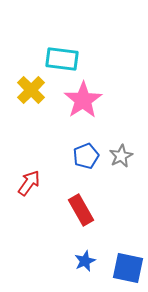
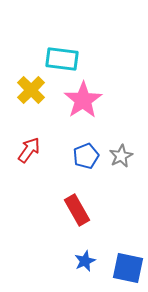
red arrow: moved 33 px up
red rectangle: moved 4 px left
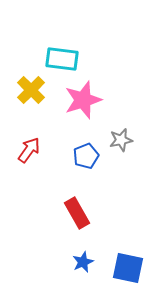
pink star: rotated 15 degrees clockwise
gray star: moved 16 px up; rotated 15 degrees clockwise
red rectangle: moved 3 px down
blue star: moved 2 px left, 1 px down
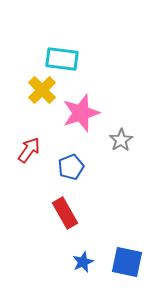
yellow cross: moved 11 px right
pink star: moved 2 px left, 13 px down
gray star: rotated 20 degrees counterclockwise
blue pentagon: moved 15 px left, 11 px down
red rectangle: moved 12 px left
blue square: moved 1 px left, 6 px up
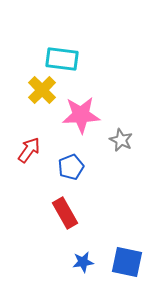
pink star: moved 2 px down; rotated 15 degrees clockwise
gray star: rotated 15 degrees counterclockwise
blue star: rotated 15 degrees clockwise
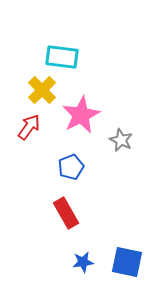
cyan rectangle: moved 2 px up
pink star: rotated 24 degrees counterclockwise
red arrow: moved 23 px up
red rectangle: moved 1 px right
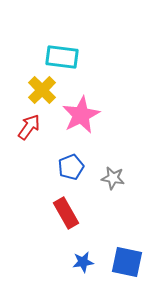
gray star: moved 8 px left, 38 px down; rotated 15 degrees counterclockwise
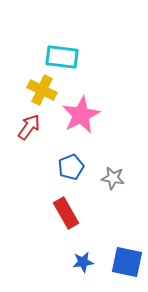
yellow cross: rotated 20 degrees counterclockwise
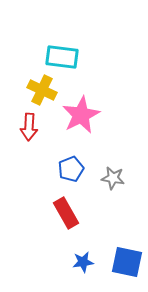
red arrow: rotated 148 degrees clockwise
blue pentagon: moved 2 px down
